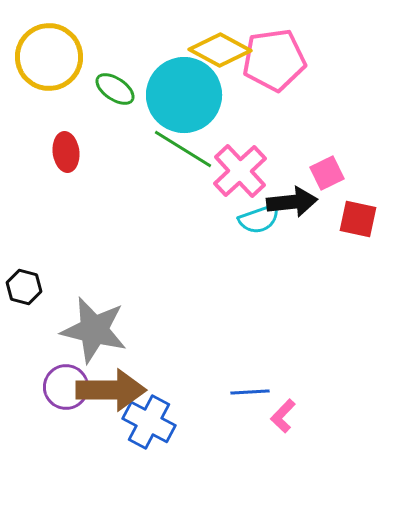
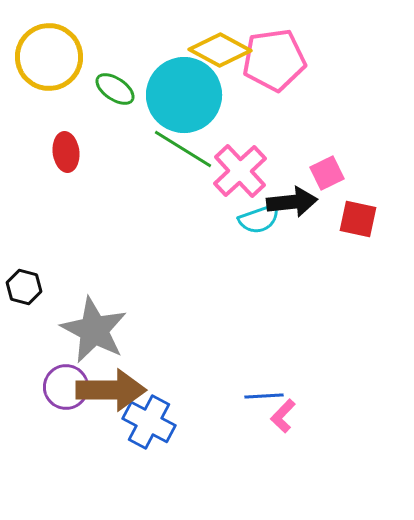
gray star: rotated 14 degrees clockwise
blue line: moved 14 px right, 4 px down
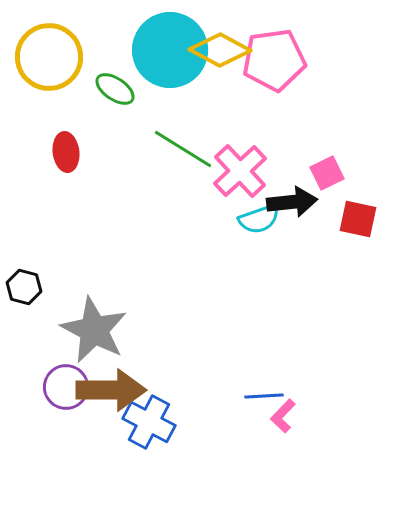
cyan circle: moved 14 px left, 45 px up
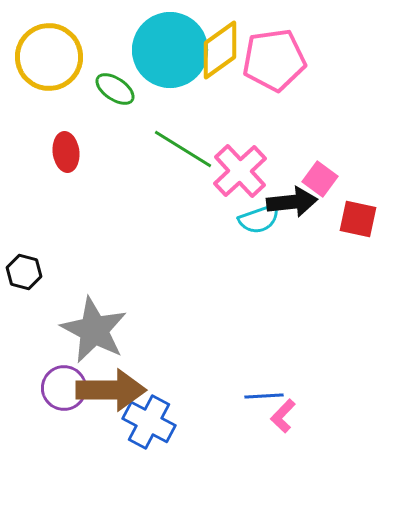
yellow diamond: rotated 64 degrees counterclockwise
pink square: moved 7 px left, 6 px down; rotated 28 degrees counterclockwise
black hexagon: moved 15 px up
purple circle: moved 2 px left, 1 px down
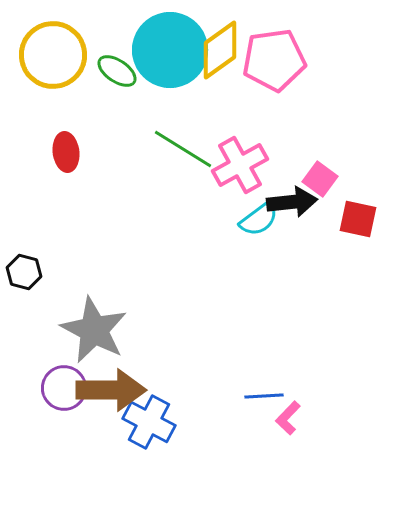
yellow circle: moved 4 px right, 2 px up
green ellipse: moved 2 px right, 18 px up
pink cross: moved 6 px up; rotated 14 degrees clockwise
cyan semicircle: rotated 18 degrees counterclockwise
pink L-shape: moved 5 px right, 2 px down
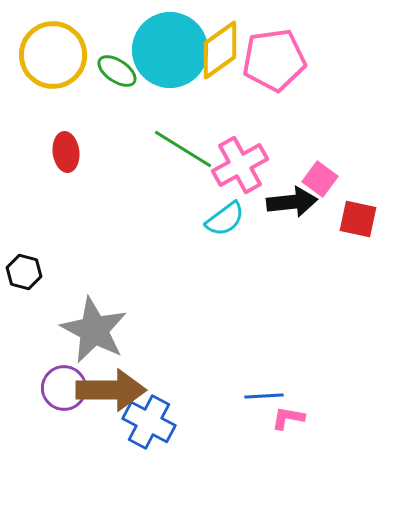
cyan semicircle: moved 34 px left
pink L-shape: rotated 56 degrees clockwise
